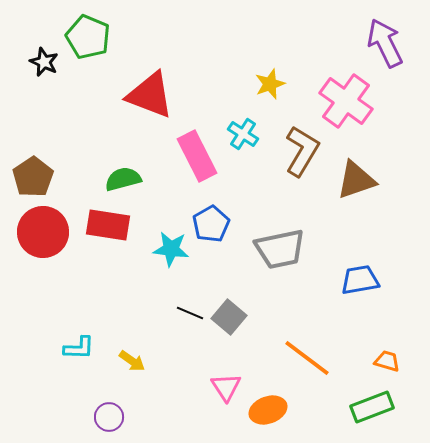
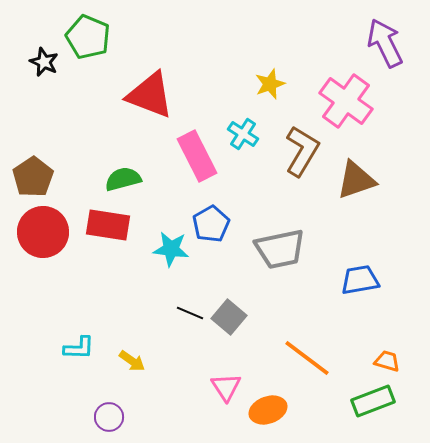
green rectangle: moved 1 px right, 6 px up
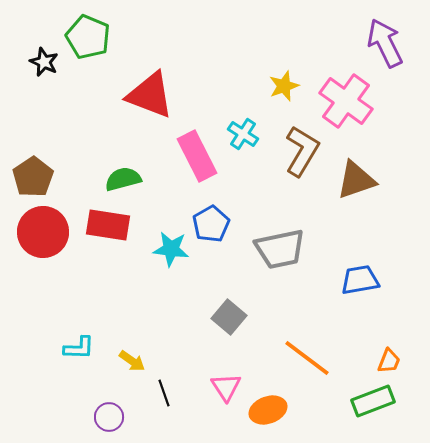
yellow star: moved 14 px right, 2 px down
black line: moved 26 px left, 80 px down; rotated 48 degrees clockwise
orange trapezoid: moved 2 px right; rotated 96 degrees clockwise
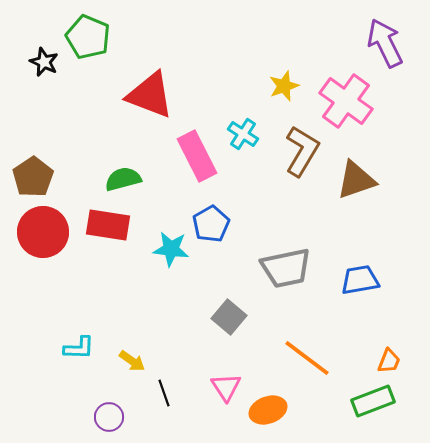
gray trapezoid: moved 6 px right, 19 px down
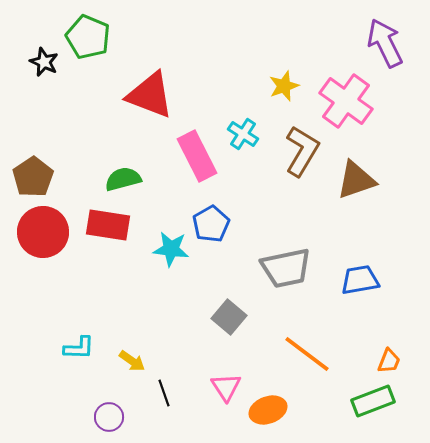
orange line: moved 4 px up
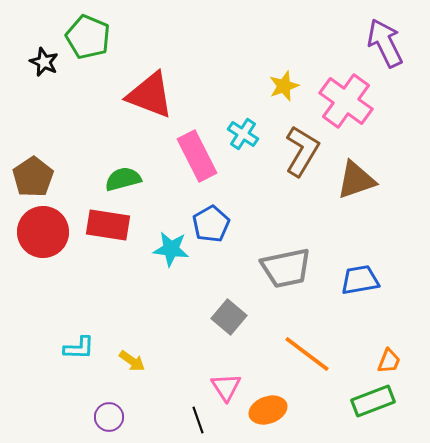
black line: moved 34 px right, 27 px down
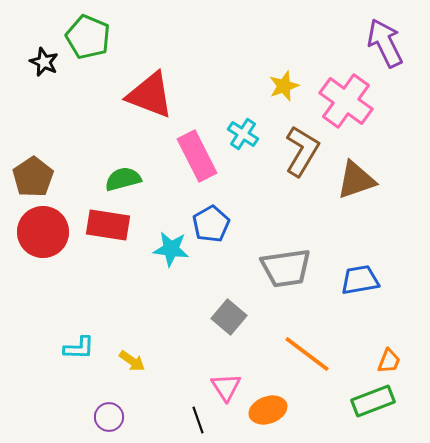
gray trapezoid: rotated 4 degrees clockwise
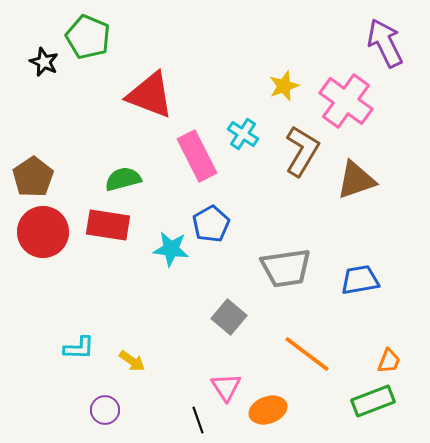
purple circle: moved 4 px left, 7 px up
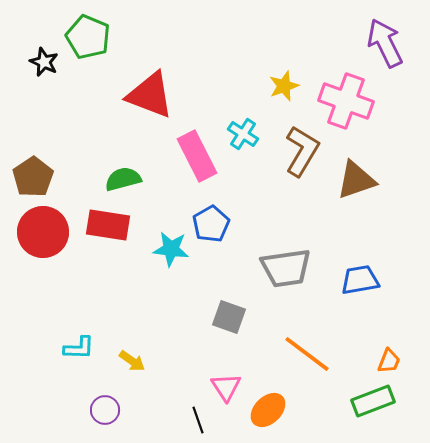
pink cross: rotated 16 degrees counterclockwise
gray square: rotated 20 degrees counterclockwise
orange ellipse: rotated 24 degrees counterclockwise
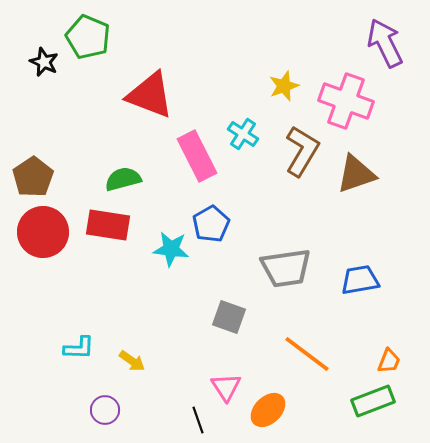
brown triangle: moved 6 px up
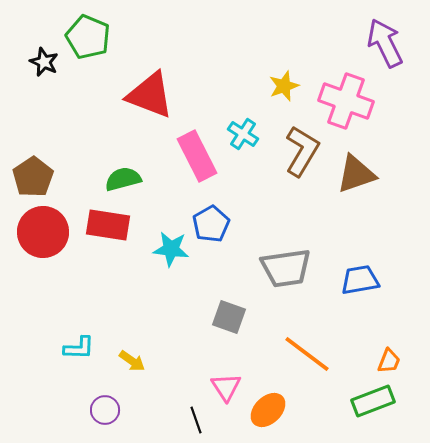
black line: moved 2 px left
